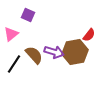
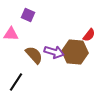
pink triangle: rotated 42 degrees clockwise
brown hexagon: rotated 15 degrees clockwise
black line: moved 2 px right, 18 px down
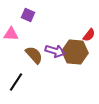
purple arrow: moved 1 px right, 1 px up
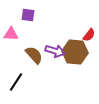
purple square: rotated 16 degrees counterclockwise
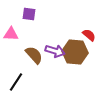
purple square: moved 1 px right, 1 px up
red semicircle: rotated 88 degrees counterclockwise
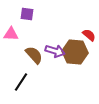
purple square: moved 2 px left
black line: moved 5 px right
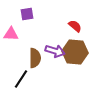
purple square: rotated 16 degrees counterclockwise
red semicircle: moved 14 px left, 9 px up
brown semicircle: moved 1 px right, 3 px down; rotated 42 degrees clockwise
black line: moved 3 px up
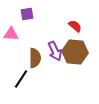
purple arrow: rotated 48 degrees clockwise
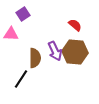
purple square: moved 4 px left; rotated 24 degrees counterclockwise
red semicircle: moved 1 px up
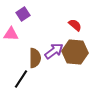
purple arrow: moved 1 px left; rotated 102 degrees counterclockwise
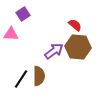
brown hexagon: moved 3 px right, 5 px up
brown semicircle: moved 4 px right, 18 px down
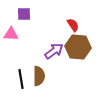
purple square: moved 1 px right; rotated 32 degrees clockwise
red semicircle: moved 2 px left; rotated 16 degrees clockwise
black line: rotated 42 degrees counterclockwise
